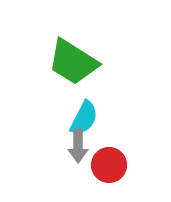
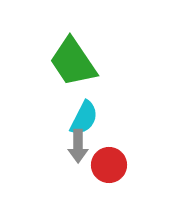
green trapezoid: rotated 24 degrees clockwise
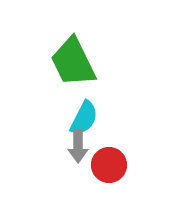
green trapezoid: rotated 8 degrees clockwise
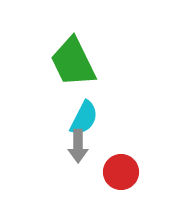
red circle: moved 12 px right, 7 px down
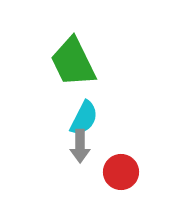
gray arrow: moved 2 px right
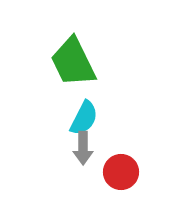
gray arrow: moved 3 px right, 2 px down
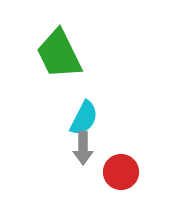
green trapezoid: moved 14 px left, 8 px up
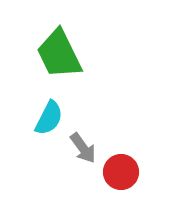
cyan semicircle: moved 35 px left
gray arrow: rotated 36 degrees counterclockwise
